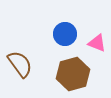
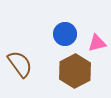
pink triangle: rotated 36 degrees counterclockwise
brown hexagon: moved 2 px right, 3 px up; rotated 12 degrees counterclockwise
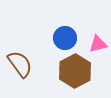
blue circle: moved 4 px down
pink triangle: moved 1 px right, 1 px down
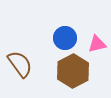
pink triangle: moved 1 px left
brown hexagon: moved 2 px left
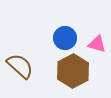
pink triangle: rotated 30 degrees clockwise
brown semicircle: moved 2 px down; rotated 12 degrees counterclockwise
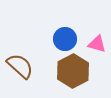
blue circle: moved 1 px down
